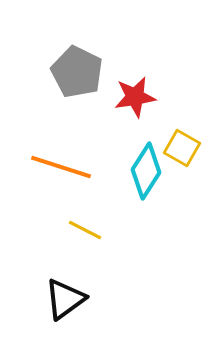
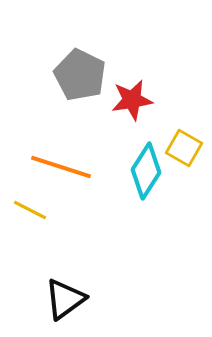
gray pentagon: moved 3 px right, 3 px down
red star: moved 3 px left, 3 px down
yellow square: moved 2 px right
yellow line: moved 55 px left, 20 px up
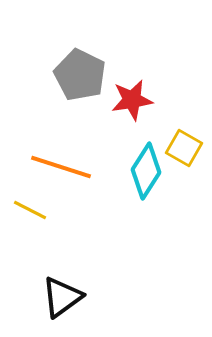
black triangle: moved 3 px left, 2 px up
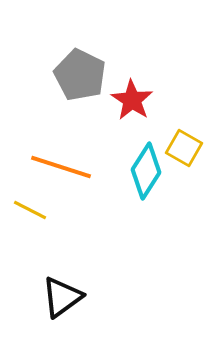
red star: rotated 30 degrees counterclockwise
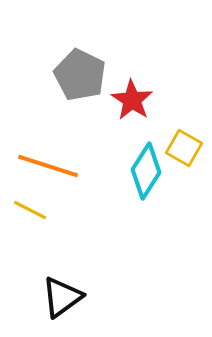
orange line: moved 13 px left, 1 px up
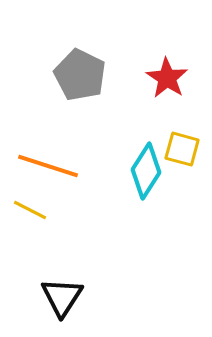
red star: moved 35 px right, 22 px up
yellow square: moved 2 px left, 1 px down; rotated 15 degrees counterclockwise
black triangle: rotated 21 degrees counterclockwise
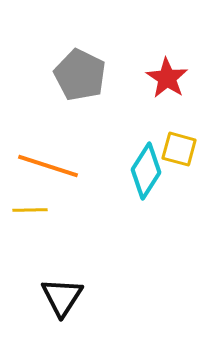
yellow square: moved 3 px left
yellow line: rotated 28 degrees counterclockwise
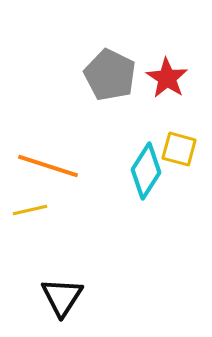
gray pentagon: moved 30 px right
yellow line: rotated 12 degrees counterclockwise
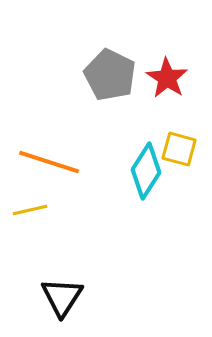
orange line: moved 1 px right, 4 px up
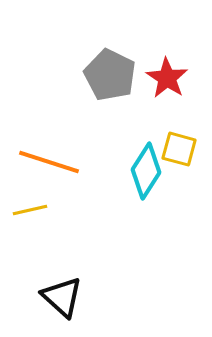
black triangle: rotated 21 degrees counterclockwise
